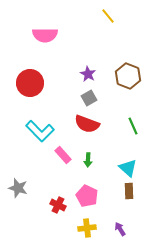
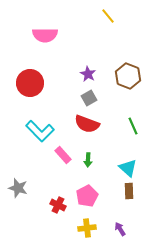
pink pentagon: rotated 20 degrees clockwise
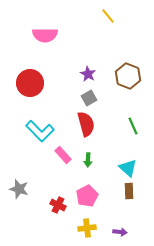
red semicircle: moved 1 px left; rotated 125 degrees counterclockwise
gray star: moved 1 px right, 1 px down
purple arrow: moved 3 px down; rotated 128 degrees clockwise
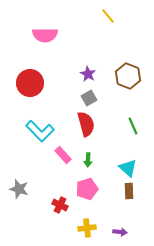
pink pentagon: moved 7 px up; rotated 10 degrees clockwise
red cross: moved 2 px right
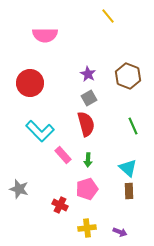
purple arrow: rotated 16 degrees clockwise
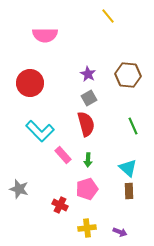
brown hexagon: moved 1 px up; rotated 15 degrees counterclockwise
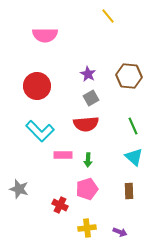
brown hexagon: moved 1 px right, 1 px down
red circle: moved 7 px right, 3 px down
gray square: moved 2 px right
red semicircle: rotated 100 degrees clockwise
pink rectangle: rotated 48 degrees counterclockwise
cyan triangle: moved 6 px right, 11 px up
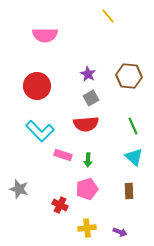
pink rectangle: rotated 18 degrees clockwise
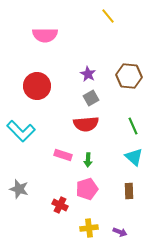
cyan L-shape: moved 19 px left
yellow cross: moved 2 px right
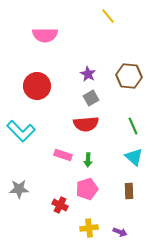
gray star: rotated 18 degrees counterclockwise
